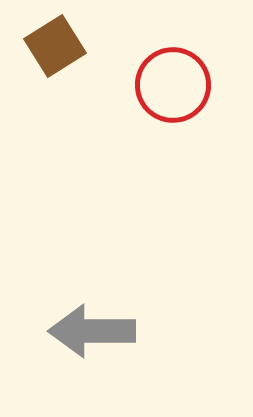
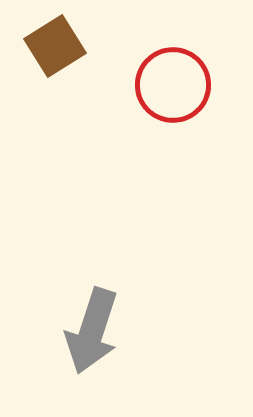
gray arrow: rotated 72 degrees counterclockwise
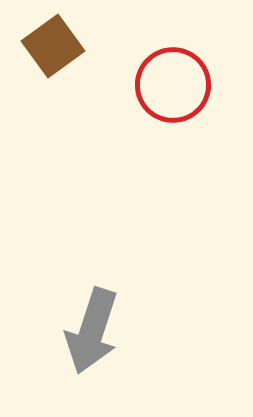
brown square: moved 2 px left; rotated 4 degrees counterclockwise
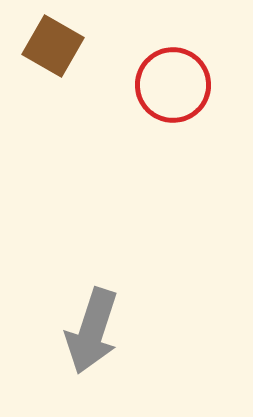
brown square: rotated 24 degrees counterclockwise
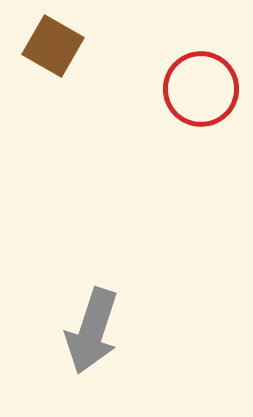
red circle: moved 28 px right, 4 px down
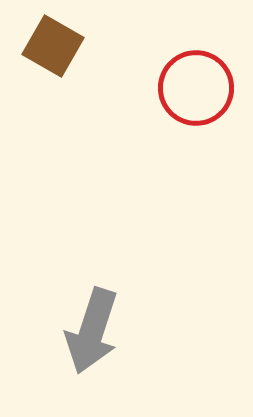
red circle: moved 5 px left, 1 px up
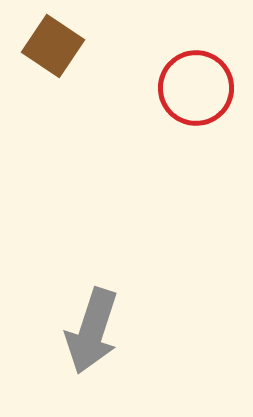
brown square: rotated 4 degrees clockwise
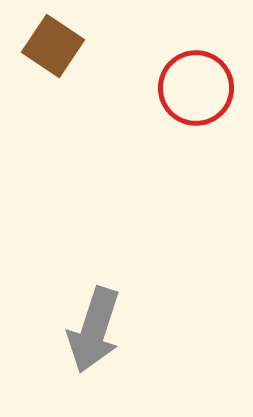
gray arrow: moved 2 px right, 1 px up
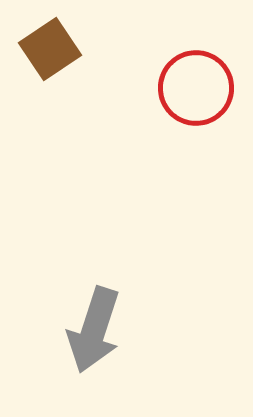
brown square: moved 3 px left, 3 px down; rotated 22 degrees clockwise
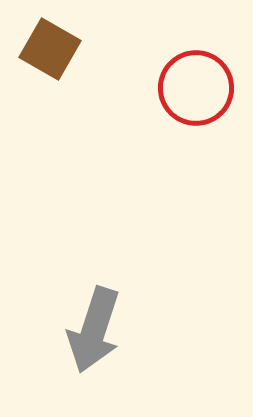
brown square: rotated 26 degrees counterclockwise
